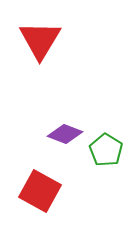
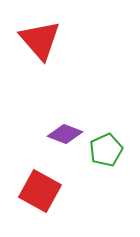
red triangle: rotated 12 degrees counterclockwise
green pentagon: rotated 16 degrees clockwise
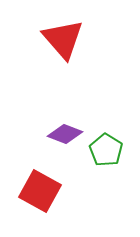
red triangle: moved 23 px right, 1 px up
green pentagon: rotated 16 degrees counterclockwise
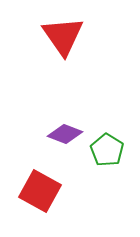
red triangle: moved 3 px up; rotated 6 degrees clockwise
green pentagon: moved 1 px right
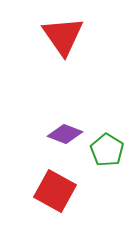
red square: moved 15 px right
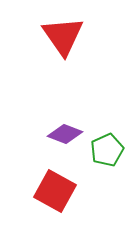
green pentagon: rotated 16 degrees clockwise
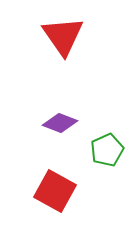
purple diamond: moved 5 px left, 11 px up
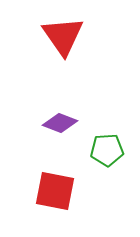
green pentagon: rotated 20 degrees clockwise
red square: rotated 18 degrees counterclockwise
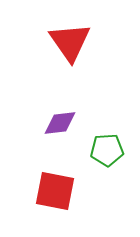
red triangle: moved 7 px right, 6 px down
purple diamond: rotated 28 degrees counterclockwise
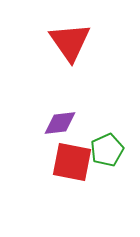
green pentagon: rotated 20 degrees counterclockwise
red square: moved 17 px right, 29 px up
